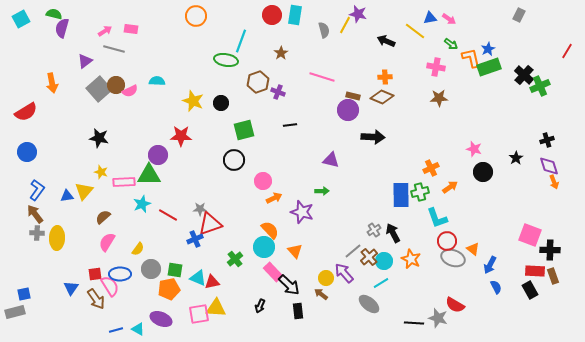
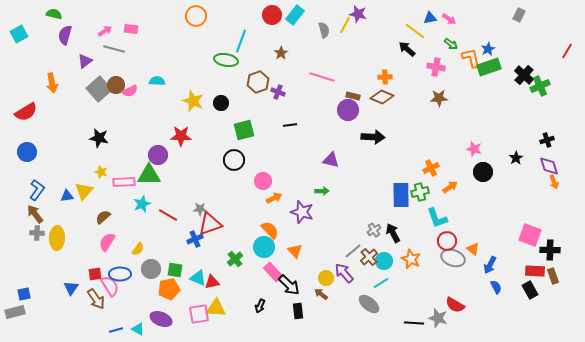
cyan rectangle at (295, 15): rotated 30 degrees clockwise
cyan square at (21, 19): moved 2 px left, 15 px down
purple semicircle at (62, 28): moved 3 px right, 7 px down
black arrow at (386, 41): moved 21 px right, 8 px down; rotated 18 degrees clockwise
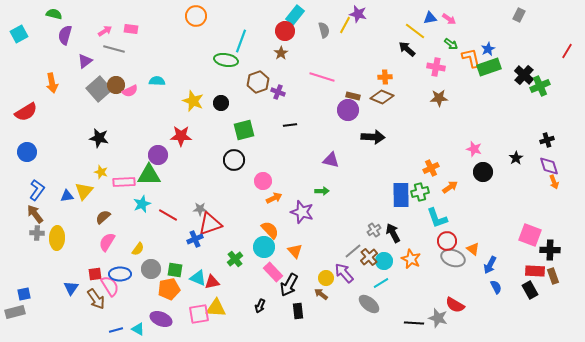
red circle at (272, 15): moved 13 px right, 16 px down
black arrow at (289, 285): rotated 75 degrees clockwise
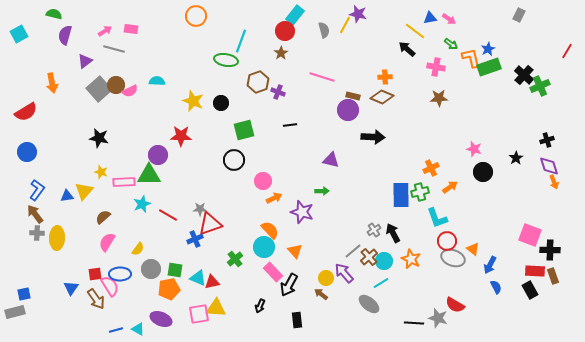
black rectangle at (298, 311): moved 1 px left, 9 px down
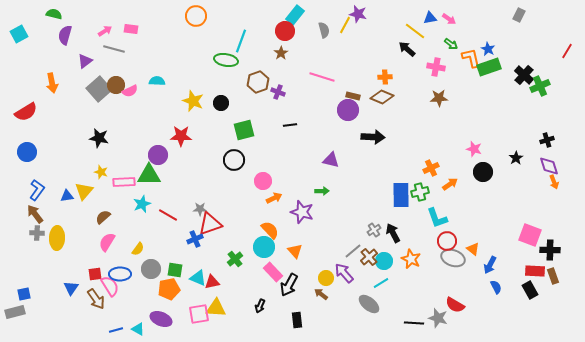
blue star at (488, 49): rotated 16 degrees counterclockwise
orange arrow at (450, 187): moved 3 px up
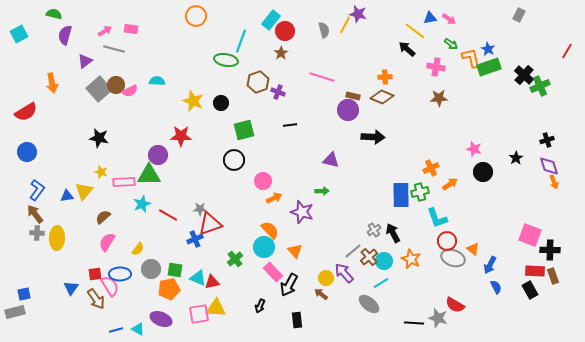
cyan rectangle at (295, 15): moved 24 px left, 5 px down
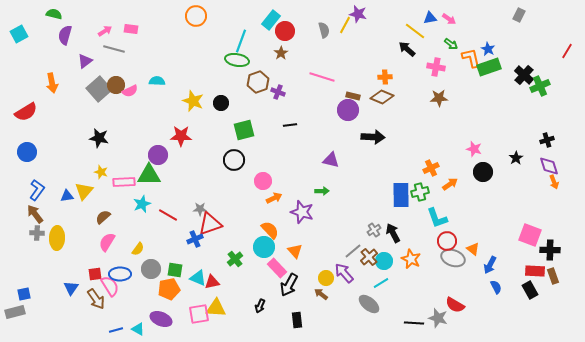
green ellipse at (226, 60): moved 11 px right
pink rectangle at (273, 272): moved 4 px right, 4 px up
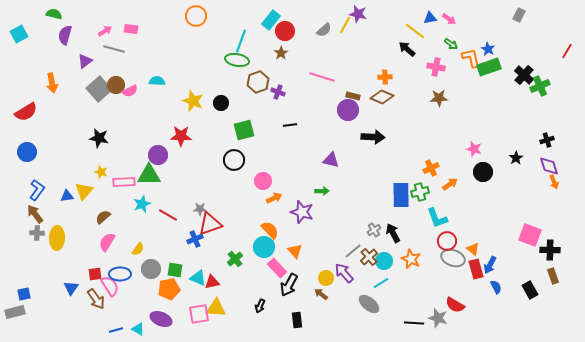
gray semicircle at (324, 30): rotated 63 degrees clockwise
red rectangle at (535, 271): moved 59 px left, 2 px up; rotated 72 degrees clockwise
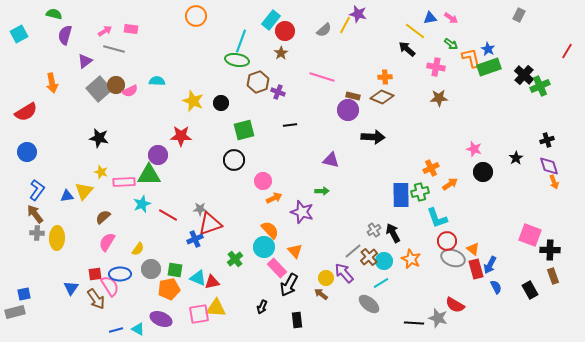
pink arrow at (449, 19): moved 2 px right, 1 px up
black arrow at (260, 306): moved 2 px right, 1 px down
